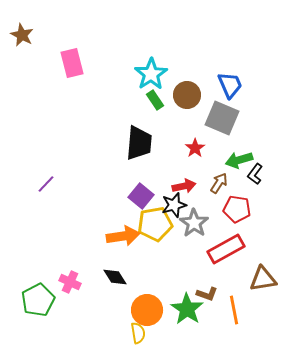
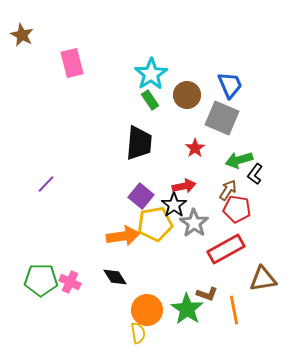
green rectangle: moved 5 px left
brown arrow: moved 9 px right, 7 px down
black star: rotated 20 degrees counterclockwise
green pentagon: moved 3 px right, 20 px up; rotated 28 degrees clockwise
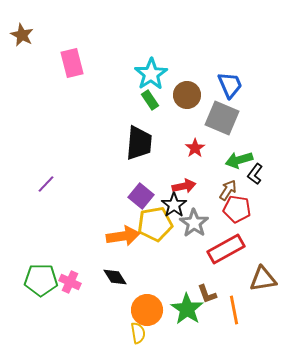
brown L-shape: rotated 50 degrees clockwise
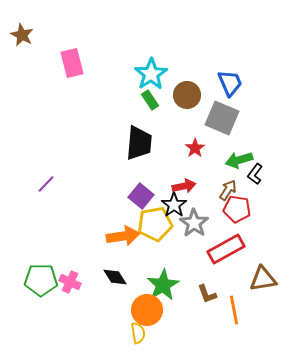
blue trapezoid: moved 2 px up
green star: moved 24 px left, 24 px up; rotated 8 degrees clockwise
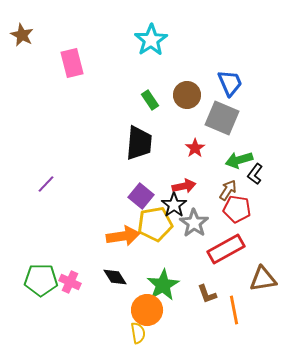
cyan star: moved 34 px up
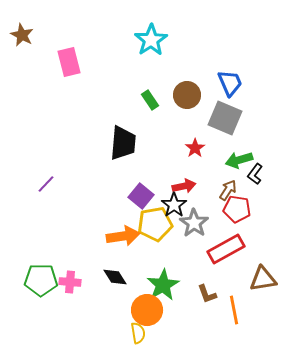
pink rectangle: moved 3 px left, 1 px up
gray square: moved 3 px right
black trapezoid: moved 16 px left
pink cross: rotated 20 degrees counterclockwise
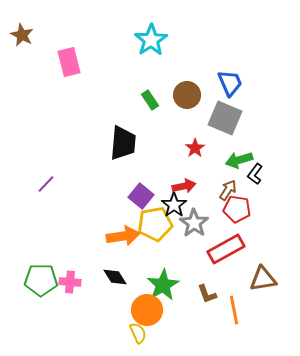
yellow semicircle: rotated 15 degrees counterclockwise
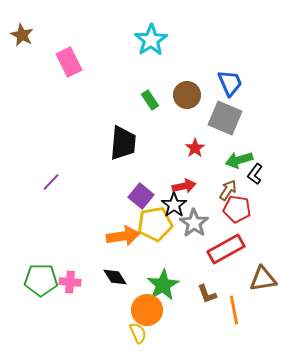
pink rectangle: rotated 12 degrees counterclockwise
purple line: moved 5 px right, 2 px up
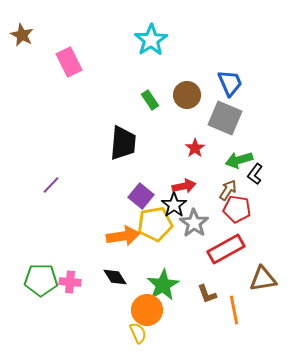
purple line: moved 3 px down
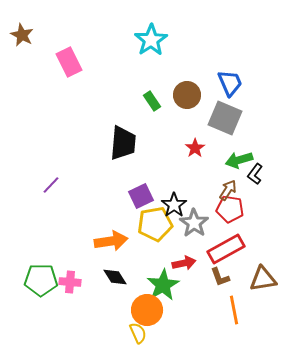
green rectangle: moved 2 px right, 1 px down
red arrow: moved 77 px down
purple square: rotated 25 degrees clockwise
red pentagon: moved 7 px left
orange arrow: moved 12 px left, 5 px down
brown L-shape: moved 13 px right, 17 px up
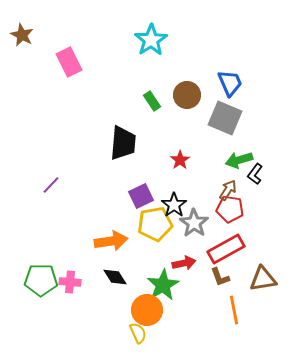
red star: moved 15 px left, 12 px down
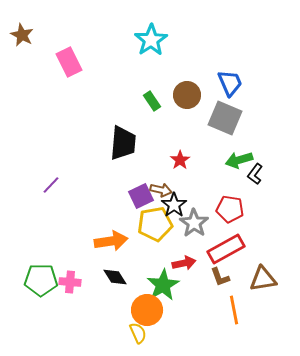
brown arrow: moved 67 px left; rotated 70 degrees clockwise
